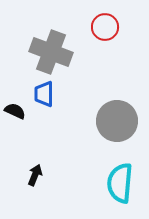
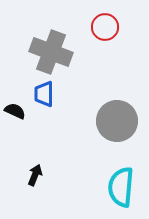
cyan semicircle: moved 1 px right, 4 px down
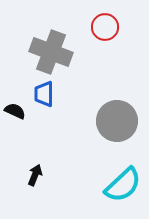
cyan semicircle: moved 2 px right, 2 px up; rotated 138 degrees counterclockwise
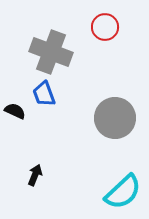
blue trapezoid: rotated 20 degrees counterclockwise
gray circle: moved 2 px left, 3 px up
cyan semicircle: moved 7 px down
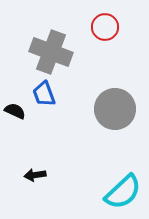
gray circle: moved 9 px up
black arrow: rotated 120 degrees counterclockwise
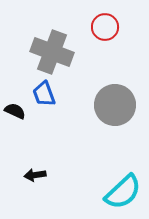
gray cross: moved 1 px right
gray circle: moved 4 px up
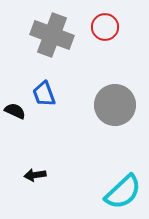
gray cross: moved 17 px up
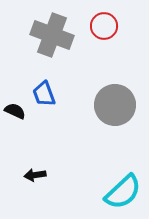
red circle: moved 1 px left, 1 px up
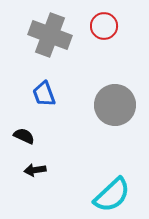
gray cross: moved 2 px left
black semicircle: moved 9 px right, 25 px down
black arrow: moved 5 px up
cyan semicircle: moved 11 px left, 3 px down
